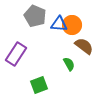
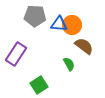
gray pentagon: rotated 20 degrees counterclockwise
green square: rotated 12 degrees counterclockwise
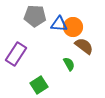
orange circle: moved 1 px right, 2 px down
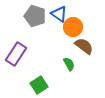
gray pentagon: rotated 15 degrees clockwise
blue triangle: moved 10 px up; rotated 30 degrees clockwise
